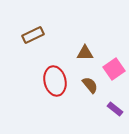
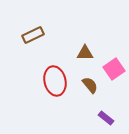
purple rectangle: moved 9 px left, 9 px down
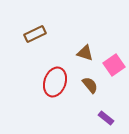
brown rectangle: moved 2 px right, 1 px up
brown triangle: rotated 18 degrees clockwise
pink square: moved 4 px up
red ellipse: moved 1 px down; rotated 32 degrees clockwise
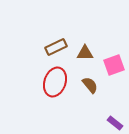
brown rectangle: moved 21 px right, 13 px down
brown triangle: rotated 18 degrees counterclockwise
pink square: rotated 15 degrees clockwise
purple rectangle: moved 9 px right, 5 px down
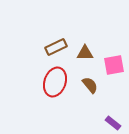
pink square: rotated 10 degrees clockwise
purple rectangle: moved 2 px left
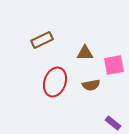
brown rectangle: moved 14 px left, 7 px up
brown semicircle: moved 1 px right; rotated 120 degrees clockwise
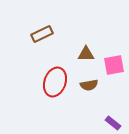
brown rectangle: moved 6 px up
brown triangle: moved 1 px right, 1 px down
brown semicircle: moved 2 px left
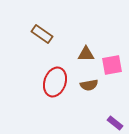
brown rectangle: rotated 60 degrees clockwise
pink square: moved 2 px left
purple rectangle: moved 2 px right
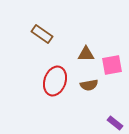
red ellipse: moved 1 px up
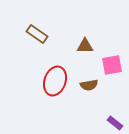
brown rectangle: moved 5 px left
brown triangle: moved 1 px left, 8 px up
